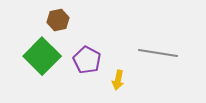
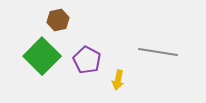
gray line: moved 1 px up
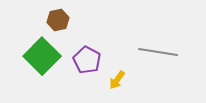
yellow arrow: moved 1 px left; rotated 24 degrees clockwise
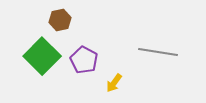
brown hexagon: moved 2 px right
purple pentagon: moved 3 px left
yellow arrow: moved 3 px left, 3 px down
